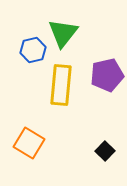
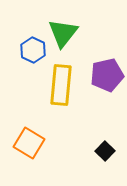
blue hexagon: rotated 20 degrees counterclockwise
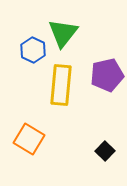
orange square: moved 4 px up
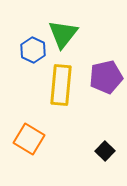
green triangle: moved 1 px down
purple pentagon: moved 1 px left, 2 px down
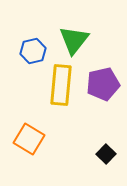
green triangle: moved 11 px right, 6 px down
blue hexagon: moved 1 px down; rotated 20 degrees clockwise
purple pentagon: moved 3 px left, 7 px down
black square: moved 1 px right, 3 px down
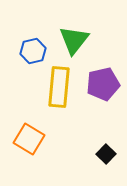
yellow rectangle: moved 2 px left, 2 px down
